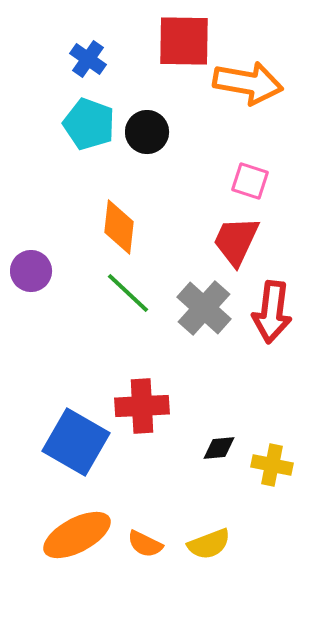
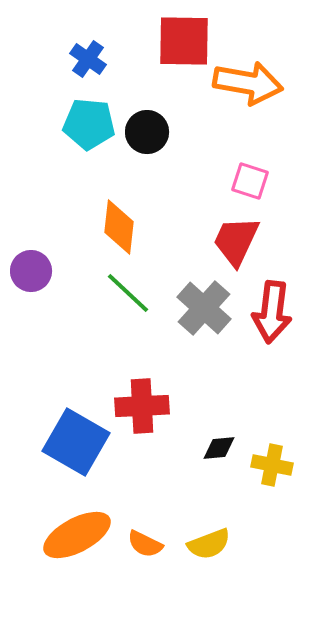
cyan pentagon: rotated 15 degrees counterclockwise
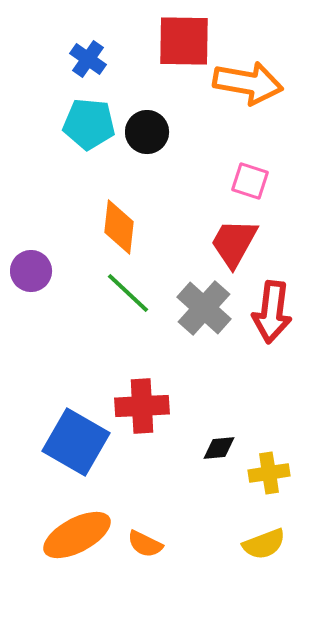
red trapezoid: moved 2 px left, 2 px down; rotated 4 degrees clockwise
yellow cross: moved 3 px left, 8 px down; rotated 21 degrees counterclockwise
yellow semicircle: moved 55 px right
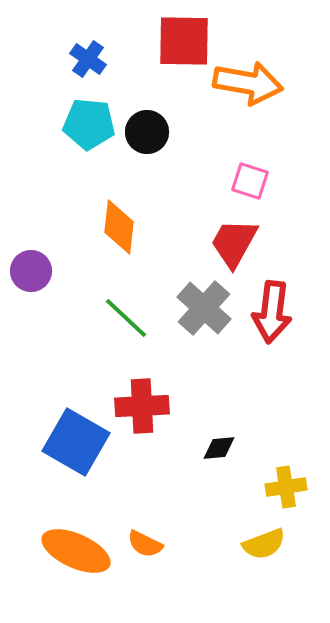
green line: moved 2 px left, 25 px down
yellow cross: moved 17 px right, 14 px down
orange ellipse: moved 1 px left, 16 px down; rotated 52 degrees clockwise
